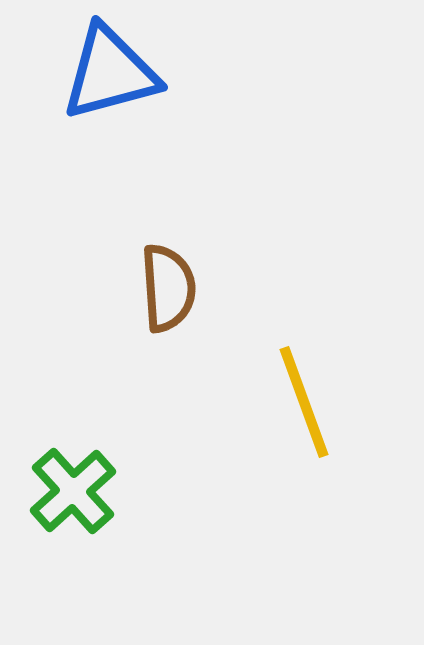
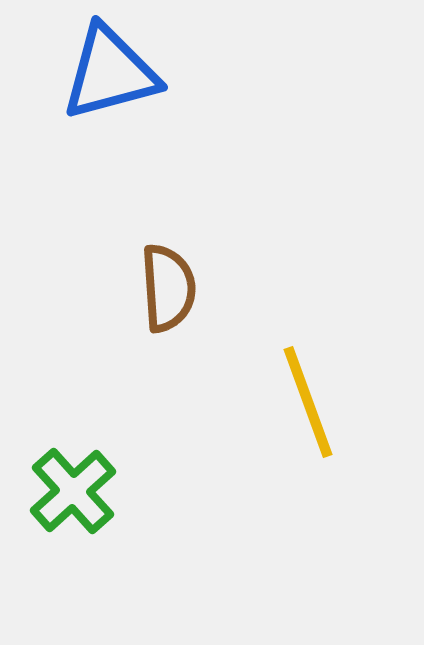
yellow line: moved 4 px right
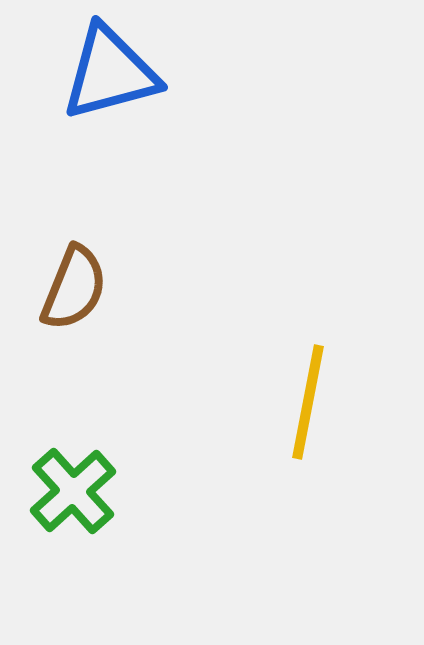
brown semicircle: moved 94 px left; rotated 26 degrees clockwise
yellow line: rotated 31 degrees clockwise
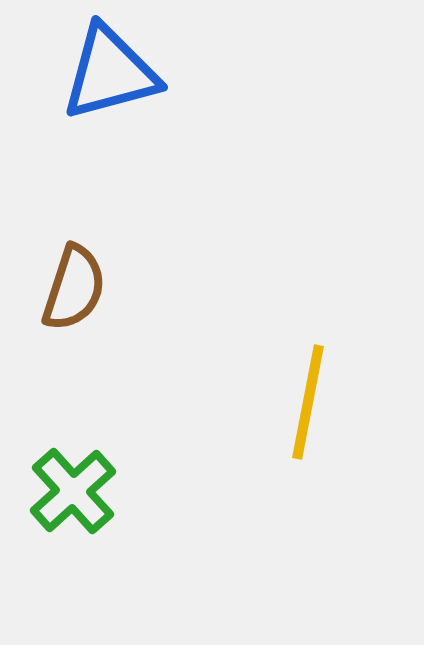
brown semicircle: rotated 4 degrees counterclockwise
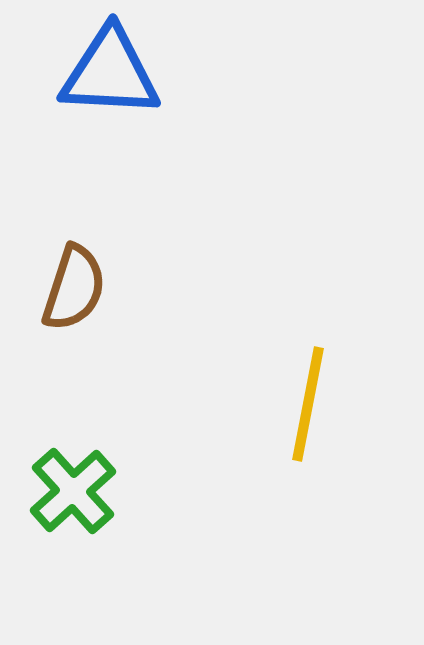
blue triangle: rotated 18 degrees clockwise
yellow line: moved 2 px down
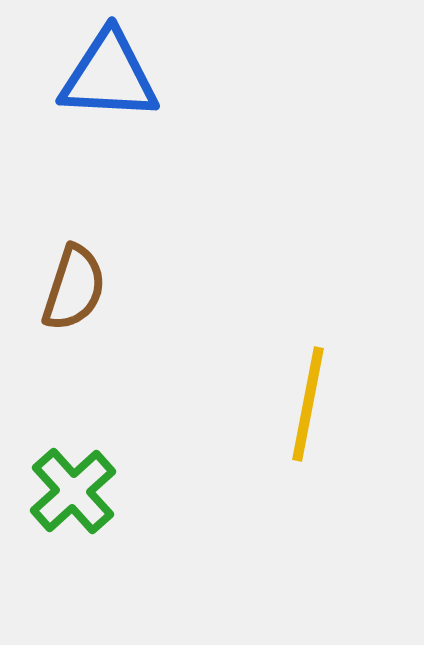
blue triangle: moved 1 px left, 3 px down
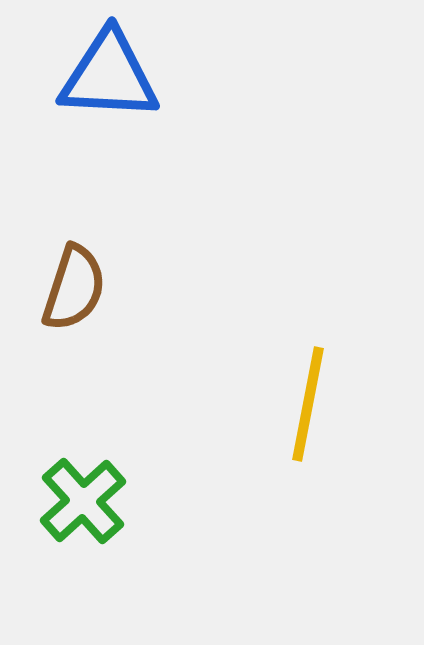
green cross: moved 10 px right, 10 px down
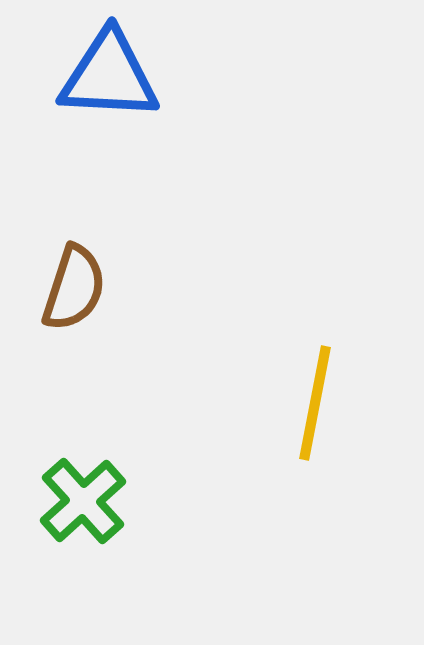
yellow line: moved 7 px right, 1 px up
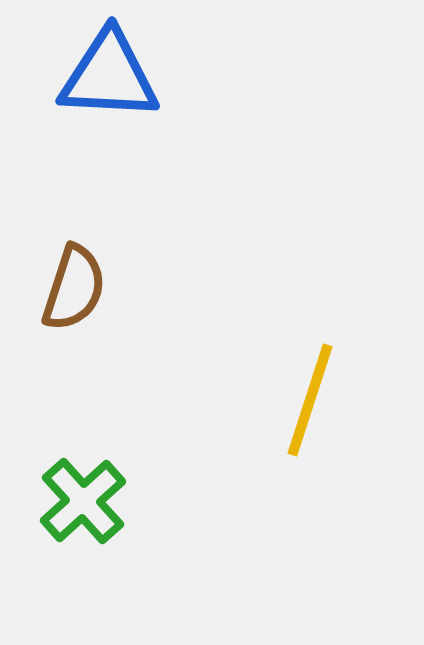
yellow line: moved 5 px left, 3 px up; rotated 7 degrees clockwise
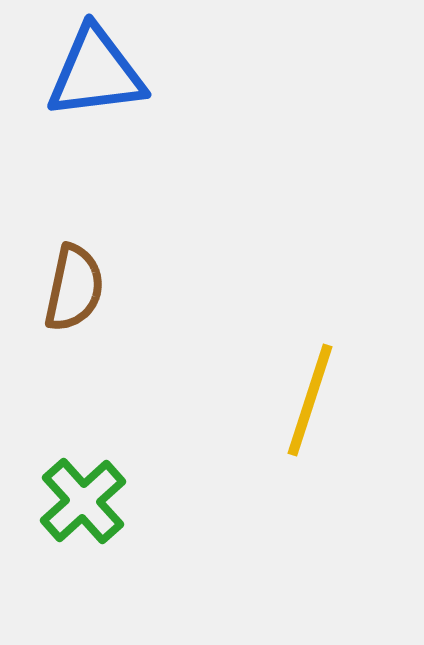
blue triangle: moved 13 px left, 3 px up; rotated 10 degrees counterclockwise
brown semicircle: rotated 6 degrees counterclockwise
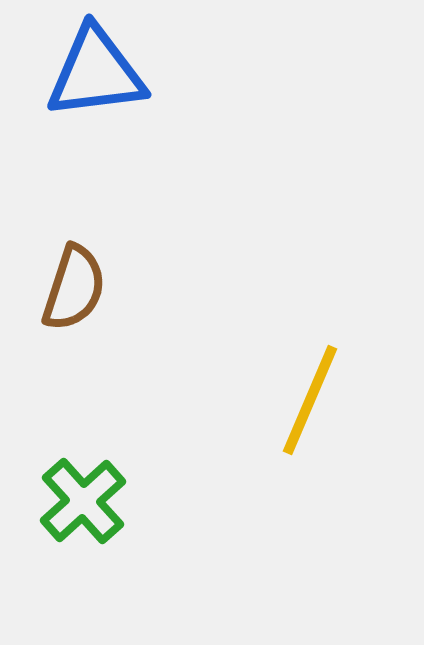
brown semicircle: rotated 6 degrees clockwise
yellow line: rotated 5 degrees clockwise
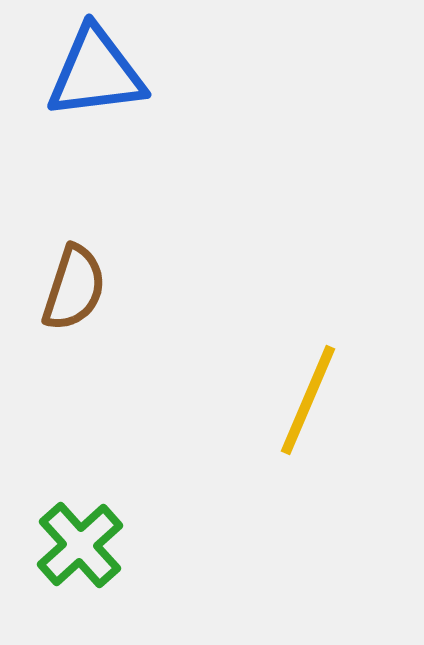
yellow line: moved 2 px left
green cross: moved 3 px left, 44 px down
